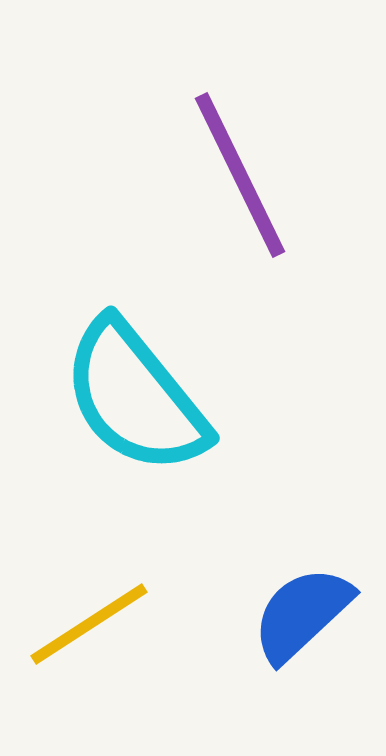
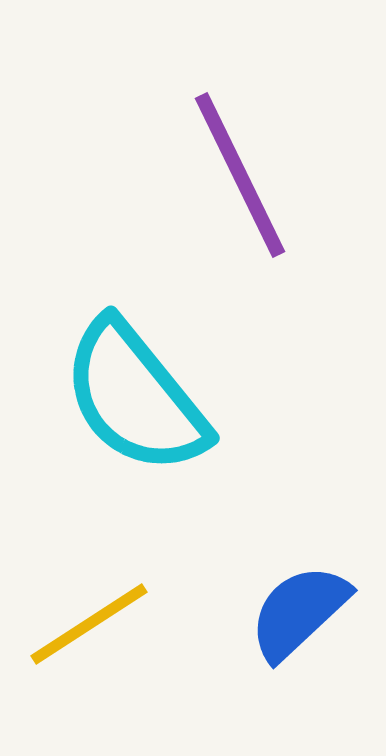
blue semicircle: moved 3 px left, 2 px up
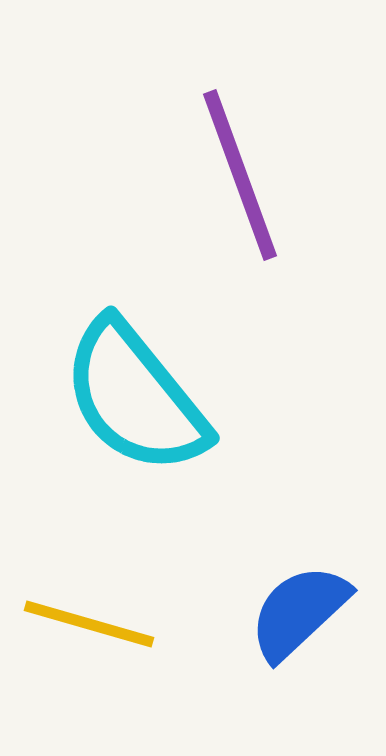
purple line: rotated 6 degrees clockwise
yellow line: rotated 49 degrees clockwise
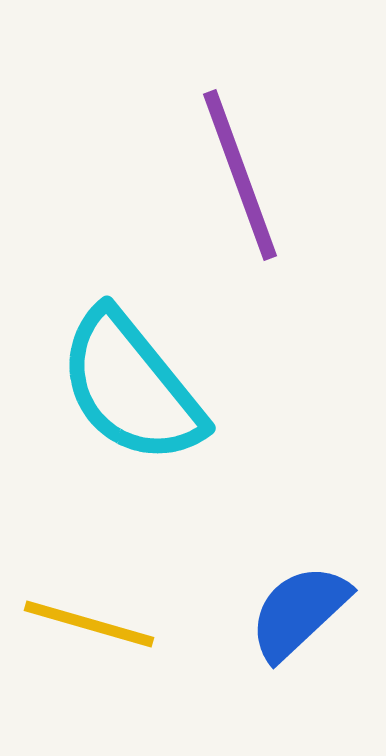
cyan semicircle: moved 4 px left, 10 px up
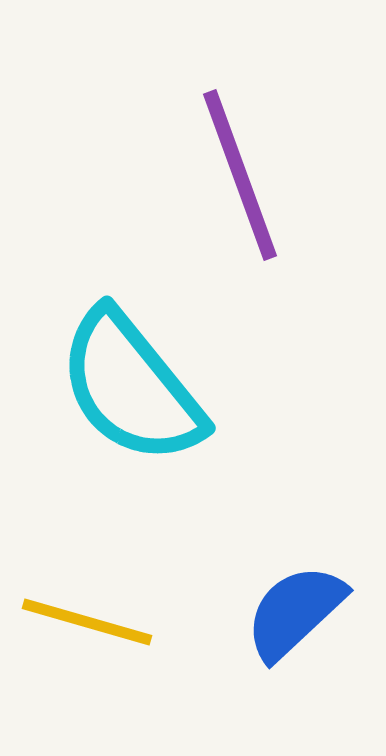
blue semicircle: moved 4 px left
yellow line: moved 2 px left, 2 px up
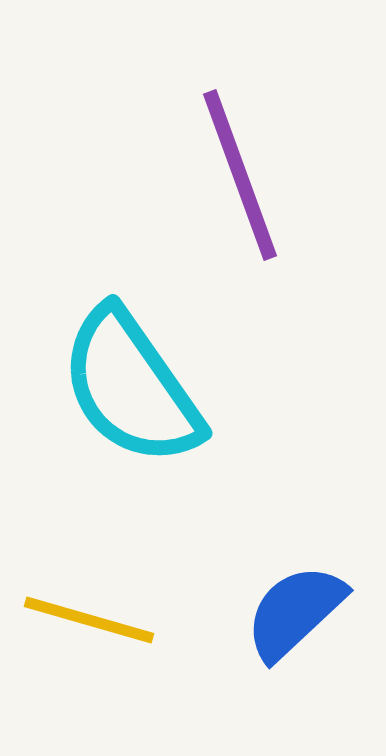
cyan semicircle: rotated 4 degrees clockwise
yellow line: moved 2 px right, 2 px up
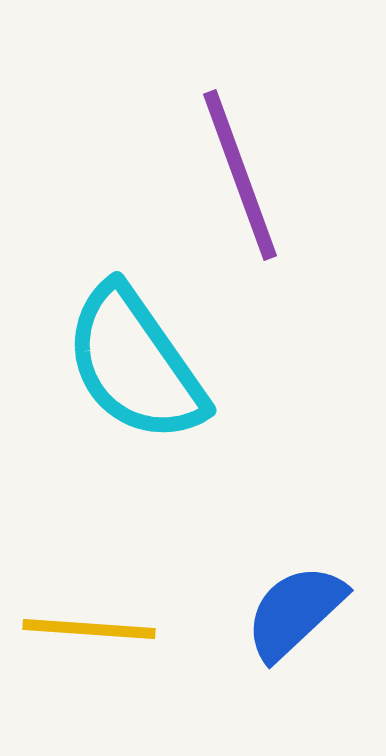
cyan semicircle: moved 4 px right, 23 px up
yellow line: moved 9 px down; rotated 12 degrees counterclockwise
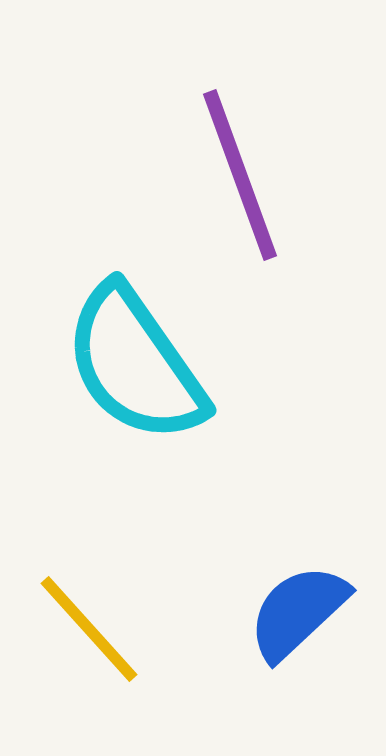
blue semicircle: moved 3 px right
yellow line: rotated 44 degrees clockwise
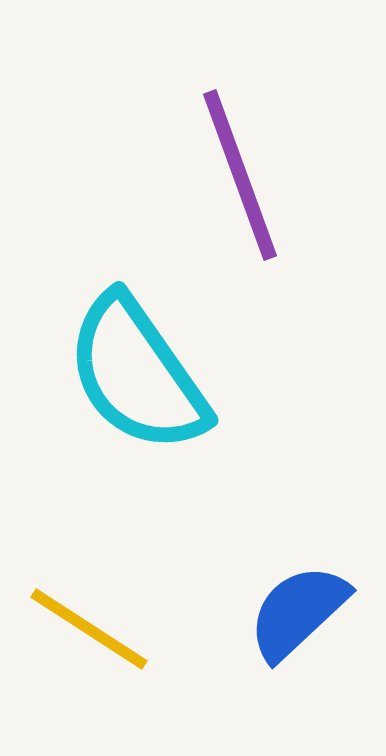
cyan semicircle: moved 2 px right, 10 px down
yellow line: rotated 15 degrees counterclockwise
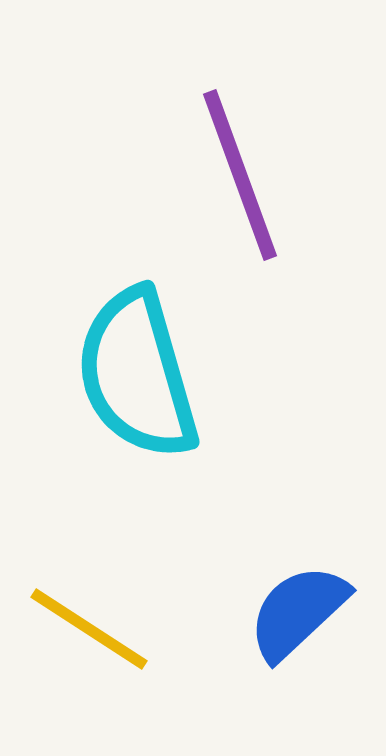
cyan semicircle: rotated 19 degrees clockwise
